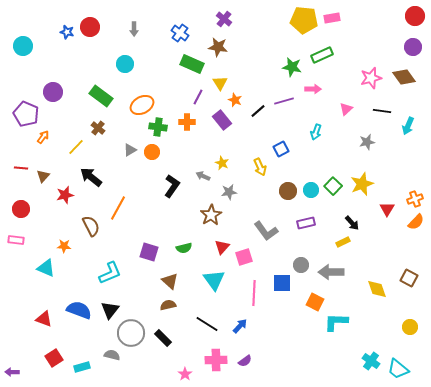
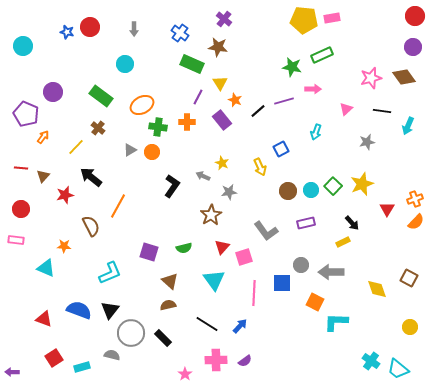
orange line at (118, 208): moved 2 px up
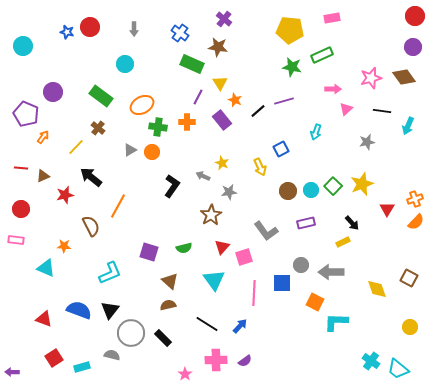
yellow pentagon at (304, 20): moved 14 px left, 10 px down
pink arrow at (313, 89): moved 20 px right
brown triangle at (43, 176): rotated 24 degrees clockwise
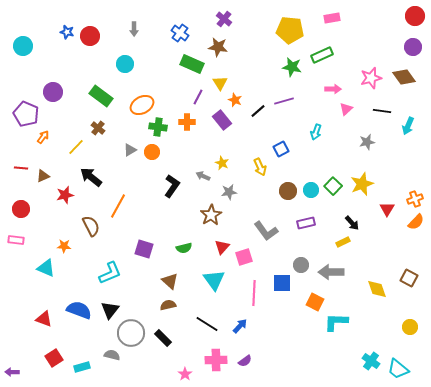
red circle at (90, 27): moved 9 px down
purple square at (149, 252): moved 5 px left, 3 px up
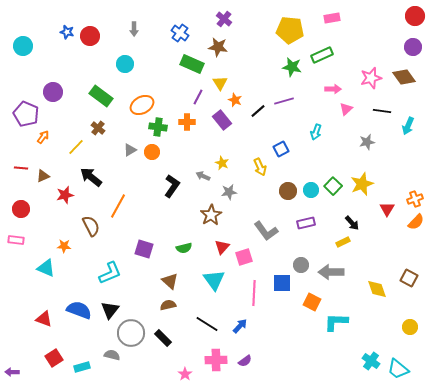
orange square at (315, 302): moved 3 px left
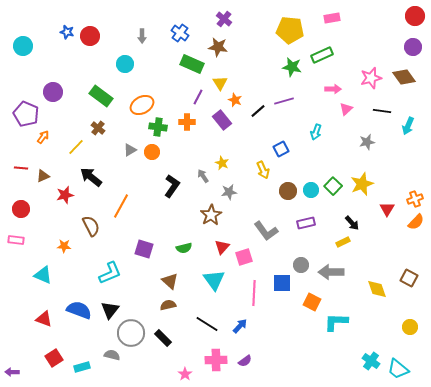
gray arrow at (134, 29): moved 8 px right, 7 px down
yellow arrow at (260, 167): moved 3 px right, 3 px down
gray arrow at (203, 176): rotated 32 degrees clockwise
orange line at (118, 206): moved 3 px right
cyan triangle at (46, 268): moved 3 px left, 7 px down
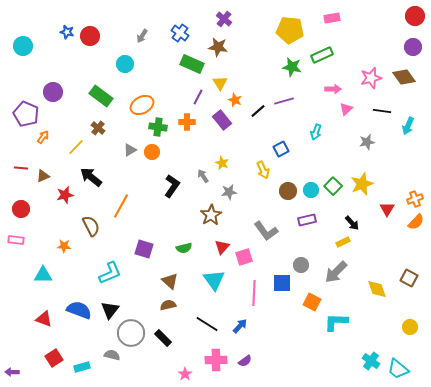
gray arrow at (142, 36): rotated 32 degrees clockwise
purple rectangle at (306, 223): moved 1 px right, 3 px up
gray arrow at (331, 272): moved 5 px right; rotated 45 degrees counterclockwise
cyan triangle at (43, 275): rotated 24 degrees counterclockwise
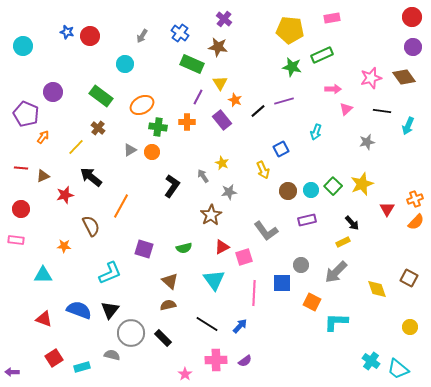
red circle at (415, 16): moved 3 px left, 1 px down
red triangle at (222, 247): rotated 21 degrees clockwise
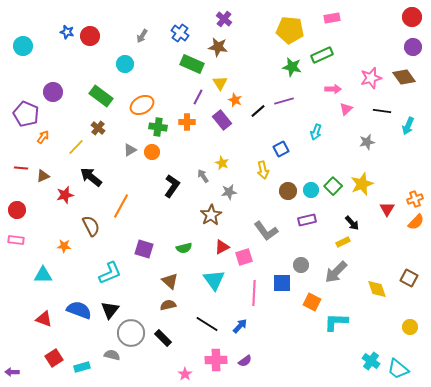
yellow arrow at (263, 170): rotated 12 degrees clockwise
red circle at (21, 209): moved 4 px left, 1 px down
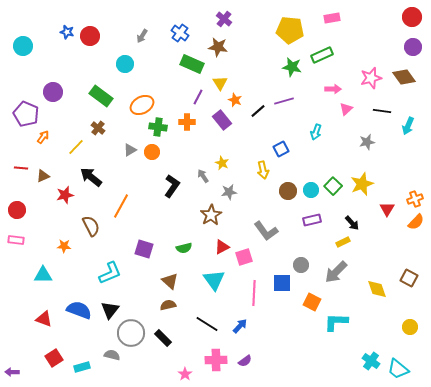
purple rectangle at (307, 220): moved 5 px right
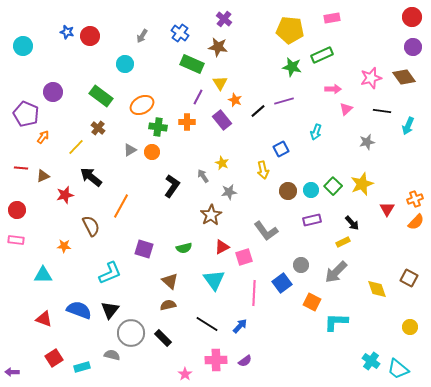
blue square at (282, 283): rotated 36 degrees counterclockwise
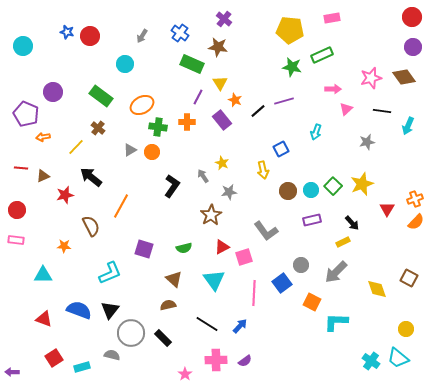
orange arrow at (43, 137): rotated 136 degrees counterclockwise
brown triangle at (170, 281): moved 4 px right, 2 px up
yellow circle at (410, 327): moved 4 px left, 2 px down
cyan trapezoid at (398, 369): moved 11 px up
